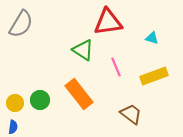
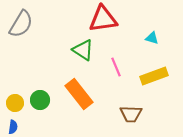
red triangle: moved 5 px left, 3 px up
brown trapezoid: rotated 145 degrees clockwise
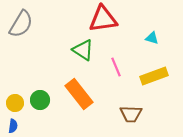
blue semicircle: moved 1 px up
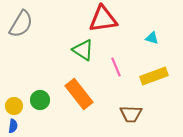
yellow circle: moved 1 px left, 3 px down
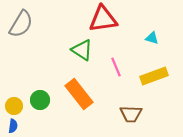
green triangle: moved 1 px left
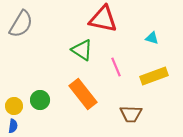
red triangle: rotated 20 degrees clockwise
orange rectangle: moved 4 px right
